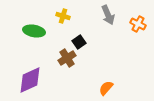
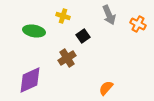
gray arrow: moved 1 px right
black square: moved 4 px right, 6 px up
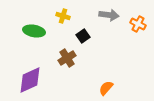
gray arrow: rotated 60 degrees counterclockwise
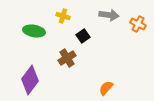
purple diamond: rotated 28 degrees counterclockwise
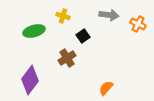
green ellipse: rotated 25 degrees counterclockwise
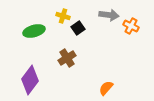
orange cross: moved 7 px left, 2 px down
black square: moved 5 px left, 8 px up
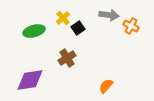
yellow cross: moved 2 px down; rotated 32 degrees clockwise
purple diamond: rotated 44 degrees clockwise
orange semicircle: moved 2 px up
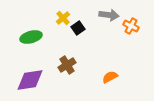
green ellipse: moved 3 px left, 6 px down
brown cross: moved 7 px down
orange semicircle: moved 4 px right, 9 px up; rotated 21 degrees clockwise
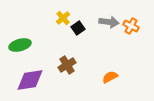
gray arrow: moved 7 px down
green ellipse: moved 11 px left, 8 px down
